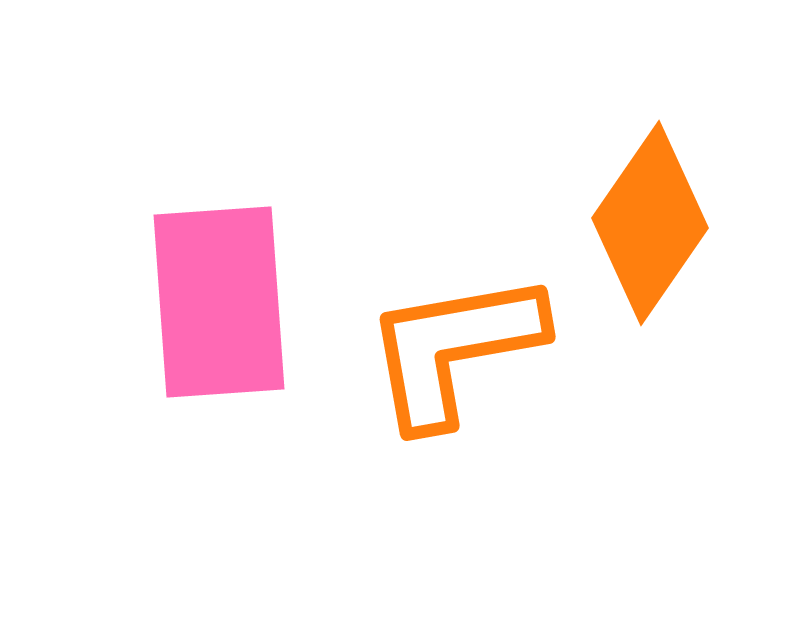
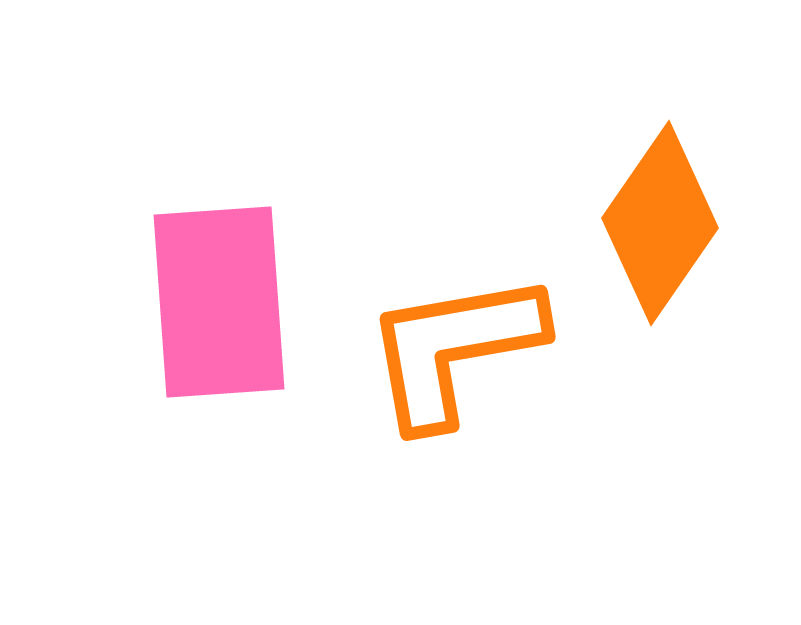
orange diamond: moved 10 px right
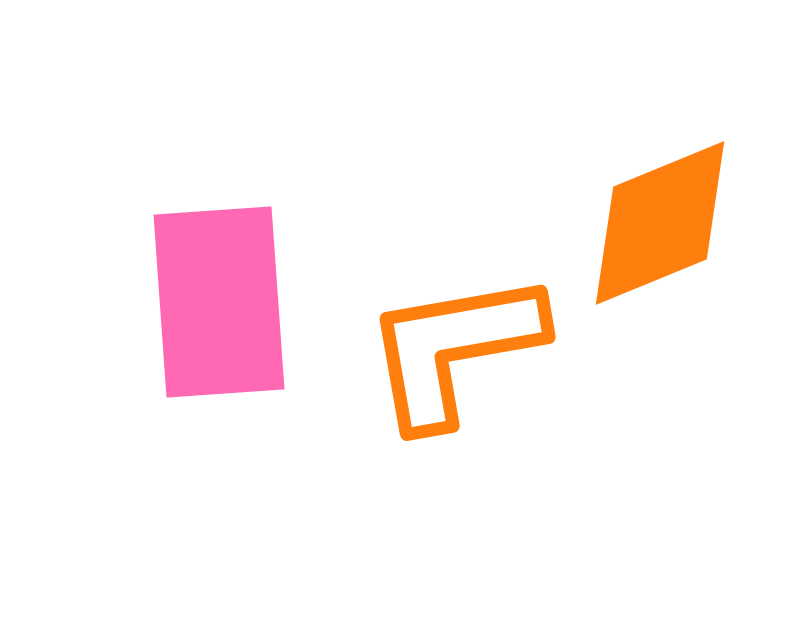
orange diamond: rotated 33 degrees clockwise
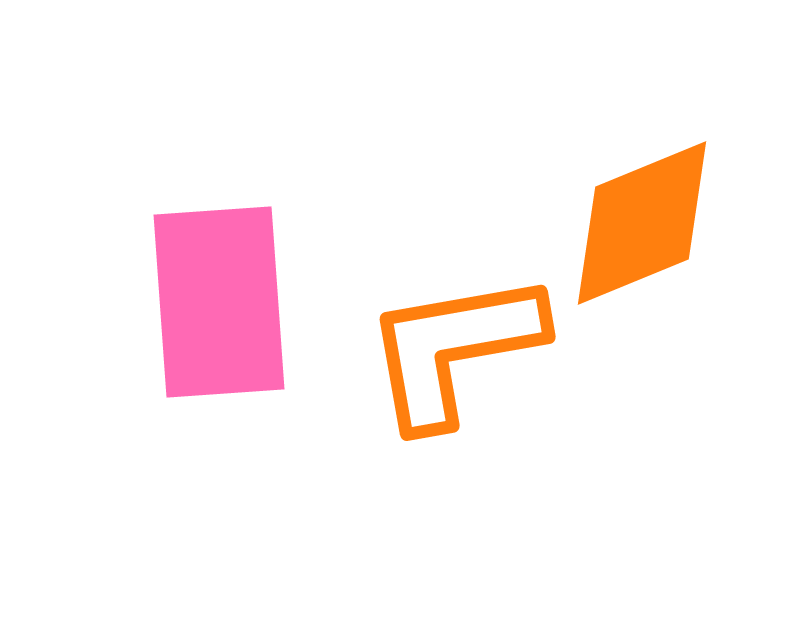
orange diamond: moved 18 px left
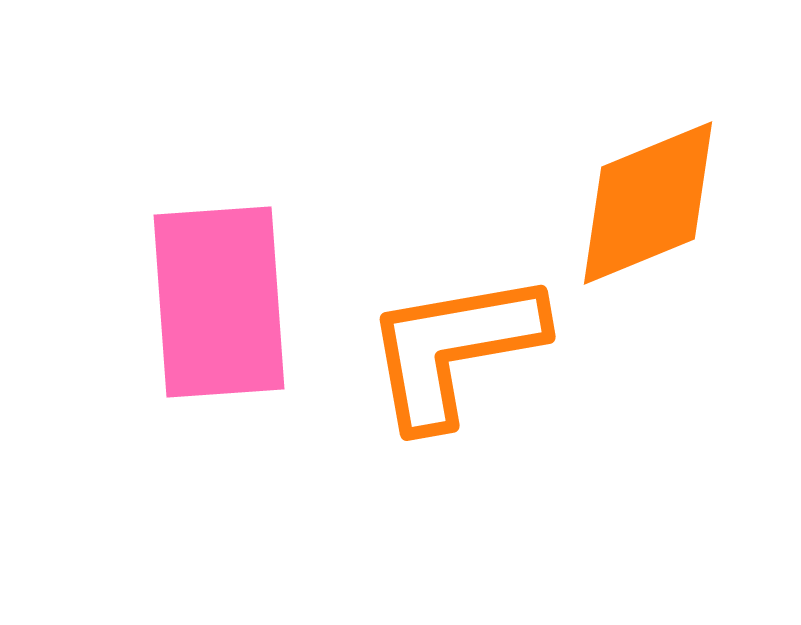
orange diamond: moved 6 px right, 20 px up
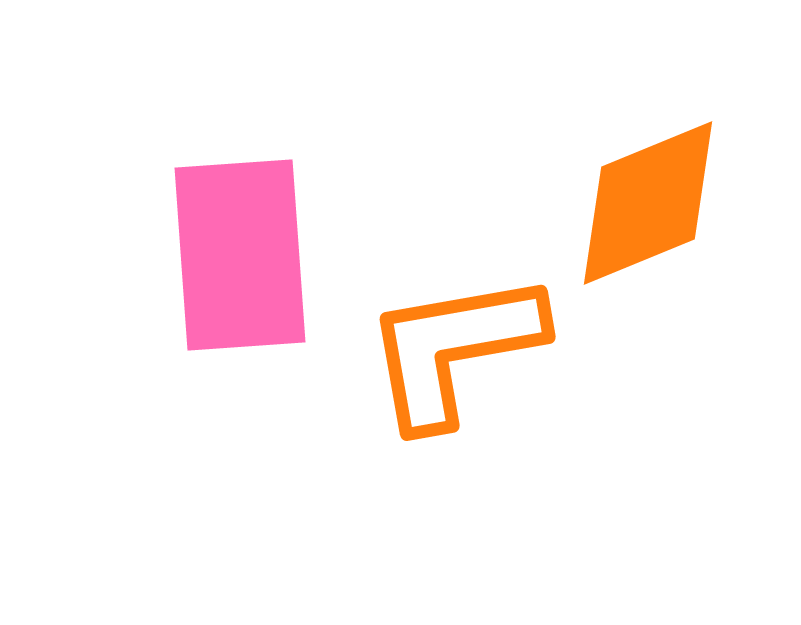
pink rectangle: moved 21 px right, 47 px up
